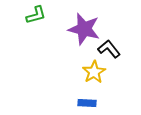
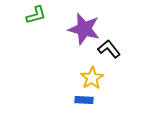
yellow star: moved 2 px left, 6 px down
blue rectangle: moved 3 px left, 3 px up
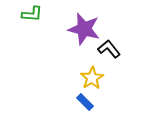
green L-shape: moved 4 px left, 1 px up; rotated 20 degrees clockwise
blue rectangle: moved 1 px right, 2 px down; rotated 42 degrees clockwise
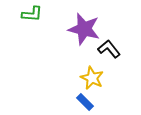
yellow star: rotated 15 degrees counterclockwise
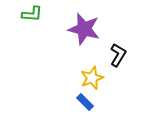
black L-shape: moved 9 px right, 6 px down; rotated 70 degrees clockwise
yellow star: rotated 25 degrees clockwise
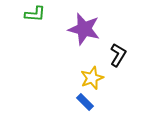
green L-shape: moved 3 px right
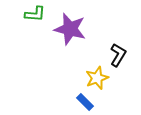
purple star: moved 14 px left
yellow star: moved 5 px right
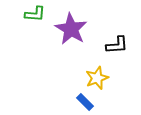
purple star: moved 1 px right; rotated 16 degrees clockwise
black L-shape: moved 1 px left, 10 px up; rotated 55 degrees clockwise
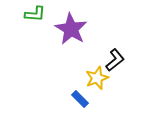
black L-shape: moved 2 px left, 15 px down; rotated 35 degrees counterclockwise
blue rectangle: moved 5 px left, 3 px up
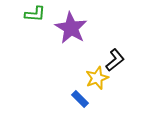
purple star: moved 1 px up
